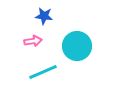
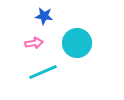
pink arrow: moved 1 px right, 2 px down
cyan circle: moved 3 px up
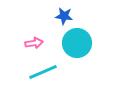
blue star: moved 20 px right
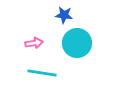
blue star: moved 1 px up
cyan line: moved 1 px left, 1 px down; rotated 32 degrees clockwise
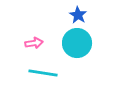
blue star: moved 14 px right; rotated 24 degrees clockwise
cyan line: moved 1 px right
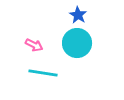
pink arrow: moved 2 px down; rotated 36 degrees clockwise
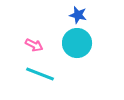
blue star: rotated 18 degrees counterclockwise
cyan line: moved 3 px left, 1 px down; rotated 12 degrees clockwise
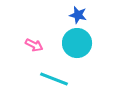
cyan line: moved 14 px right, 5 px down
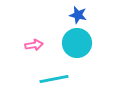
pink arrow: rotated 36 degrees counterclockwise
cyan line: rotated 32 degrees counterclockwise
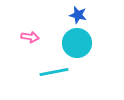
pink arrow: moved 4 px left, 8 px up; rotated 18 degrees clockwise
cyan line: moved 7 px up
